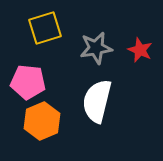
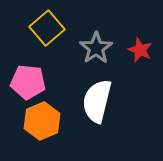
yellow square: moved 2 px right; rotated 24 degrees counterclockwise
gray star: rotated 24 degrees counterclockwise
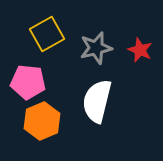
yellow square: moved 6 px down; rotated 12 degrees clockwise
gray star: rotated 20 degrees clockwise
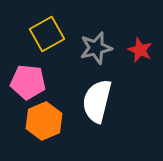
orange hexagon: moved 2 px right
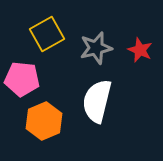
pink pentagon: moved 6 px left, 3 px up
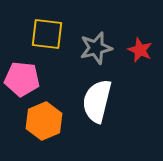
yellow square: rotated 36 degrees clockwise
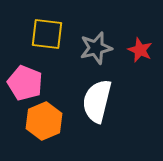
pink pentagon: moved 3 px right, 4 px down; rotated 16 degrees clockwise
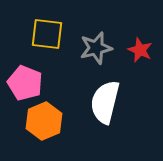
white semicircle: moved 8 px right, 1 px down
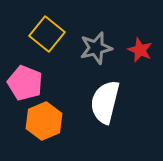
yellow square: rotated 32 degrees clockwise
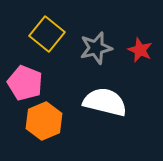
white semicircle: rotated 90 degrees clockwise
